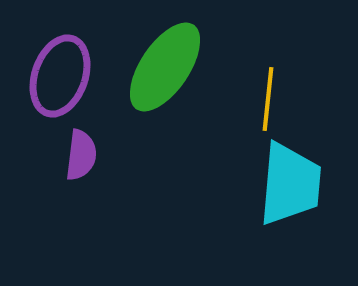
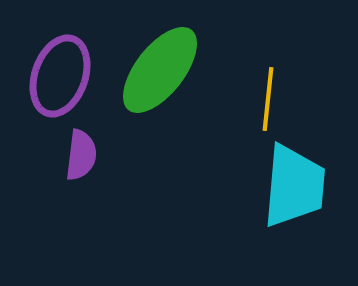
green ellipse: moved 5 px left, 3 px down; rotated 4 degrees clockwise
cyan trapezoid: moved 4 px right, 2 px down
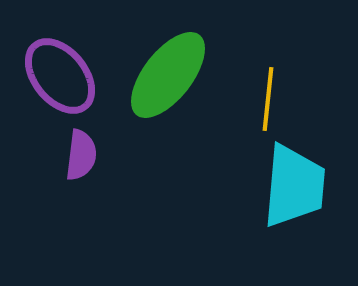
green ellipse: moved 8 px right, 5 px down
purple ellipse: rotated 58 degrees counterclockwise
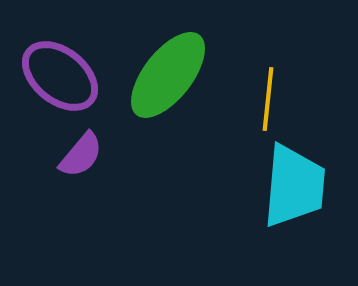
purple ellipse: rotated 12 degrees counterclockwise
purple semicircle: rotated 33 degrees clockwise
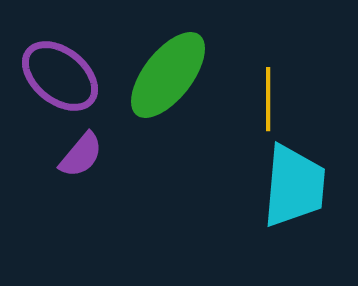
yellow line: rotated 6 degrees counterclockwise
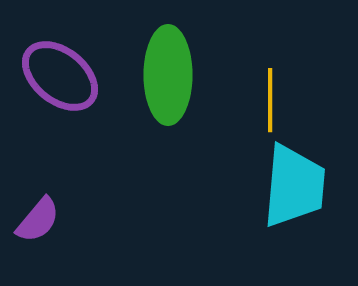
green ellipse: rotated 38 degrees counterclockwise
yellow line: moved 2 px right, 1 px down
purple semicircle: moved 43 px left, 65 px down
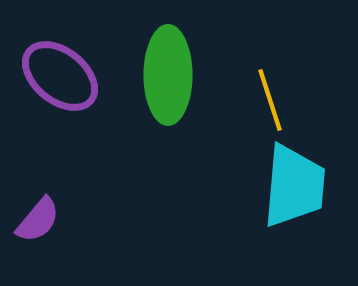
yellow line: rotated 18 degrees counterclockwise
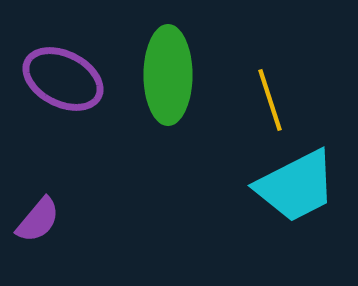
purple ellipse: moved 3 px right, 3 px down; rotated 12 degrees counterclockwise
cyan trapezoid: moved 2 px right; rotated 58 degrees clockwise
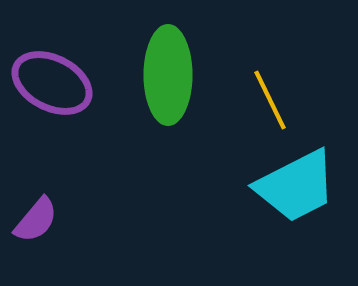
purple ellipse: moved 11 px left, 4 px down
yellow line: rotated 8 degrees counterclockwise
purple semicircle: moved 2 px left
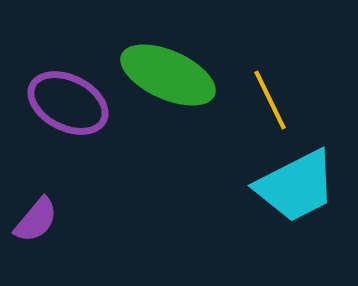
green ellipse: rotated 66 degrees counterclockwise
purple ellipse: moved 16 px right, 20 px down
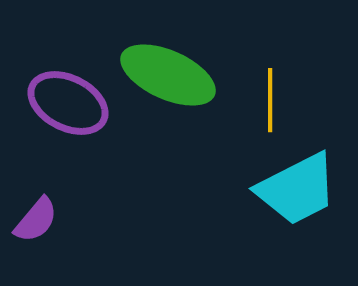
yellow line: rotated 26 degrees clockwise
cyan trapezoid: moved 1 px right, 3 px down
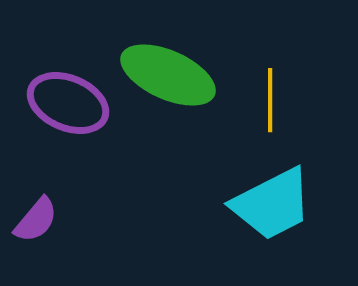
purple ellipse: rotated 4 degrees counterclockwise
cyan trapezoid: moved 25 px left, 15 px down
